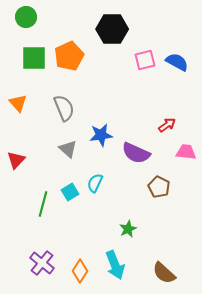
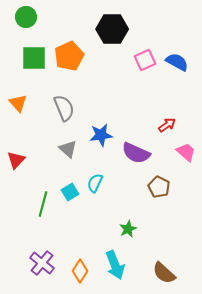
pink square: rotated 10 degrees counterclockwise
pink trapezoid: rotated 35 degrees clockwise
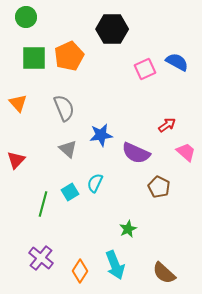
pink square: moved 9 px down
purple cross: moved 1 px left, 5 px up
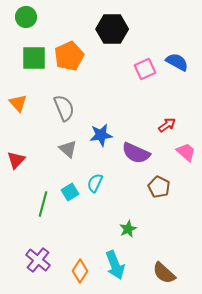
purple cross: moved 3 px left, 2 px down
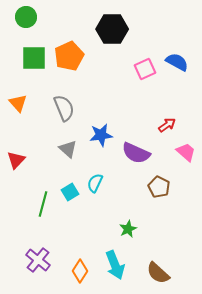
brown semicircle: moved 6 px left
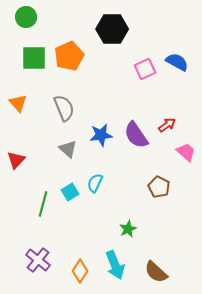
purple semicircle: moved 18 px up; rotated 32 degrees clockwise
brown semicircle: moved 2 px left, 1 px up
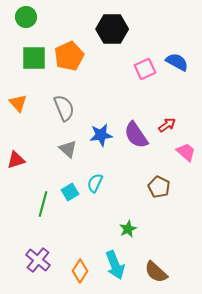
red triangle: rotated 30 degrees clockwise
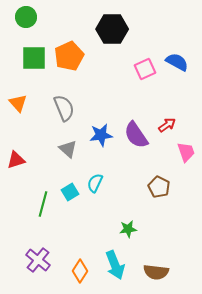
pink trapezoid: rotated 30 degrees clockwise
green star: rotated 18 degrees clockwise
brown semicircle: rotated 35 degrees counterclockwise
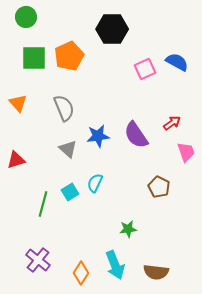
red arrow: moved 5 px right, 2 px up
blue star: moved 3 px left, 1 px down
orange diamond: moved 1 px right, 2 px down
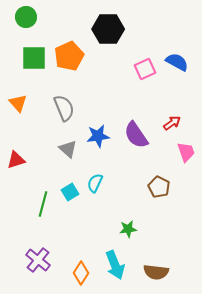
black hexagon: moved 4 px left
